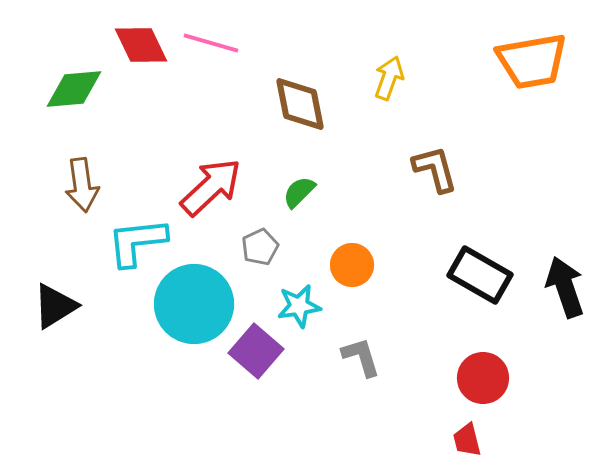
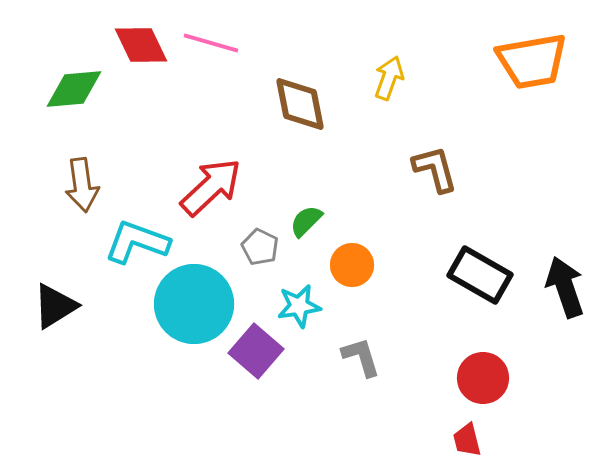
green semicircle: moved 7 px right, 29 px down
cyan L-shape: rotated 26 degrees clockwise
gray pentagon: rotated 21 degrees counterclockwise
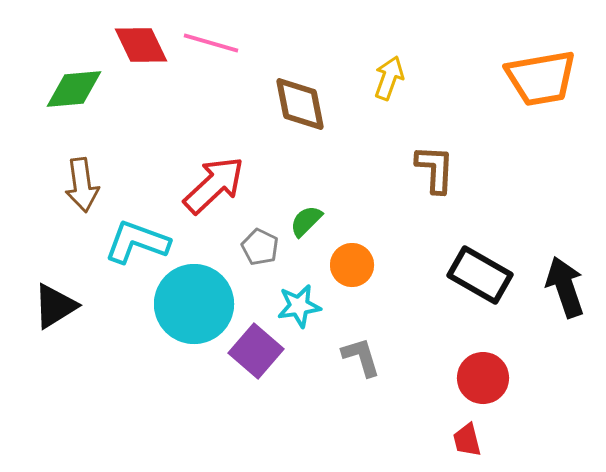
orange trapezoid: moved 9 px right, 17 px down
brown L-shape: rotated 18 degrees clockwise
red arrow: moved 3 px right, 2 px up
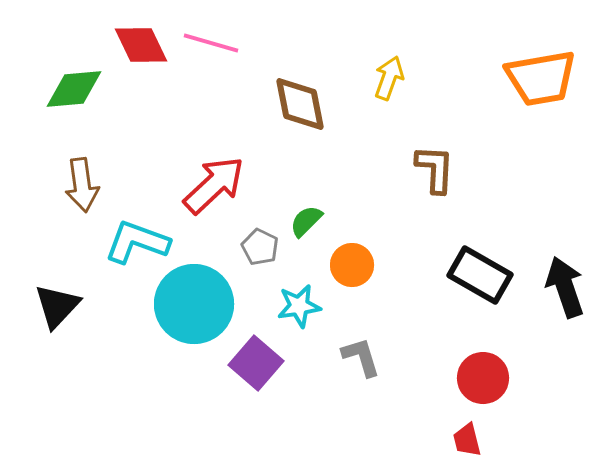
black triangle: moved 2 px right; rotated 15 degrees counterclockwise
purple square: moved 12 px down
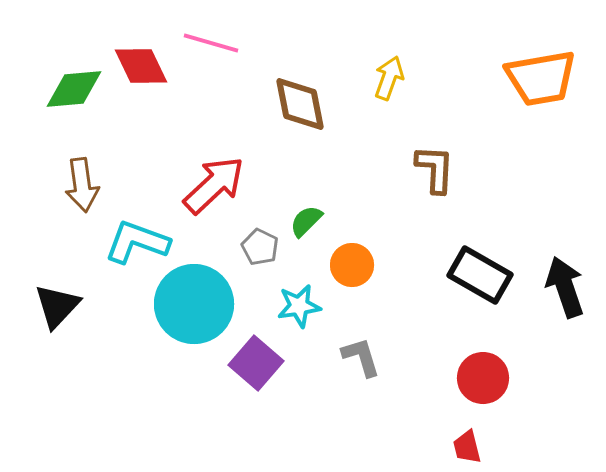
red diamond: moved 21 px down
red trapezoid: moved 7 px down
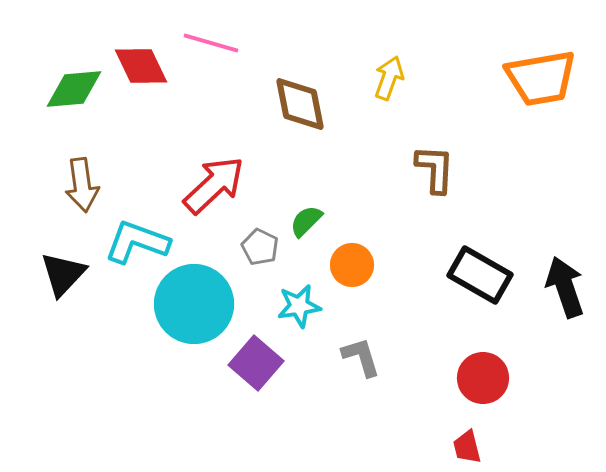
black triangle: moved 6 px right, 32 px up
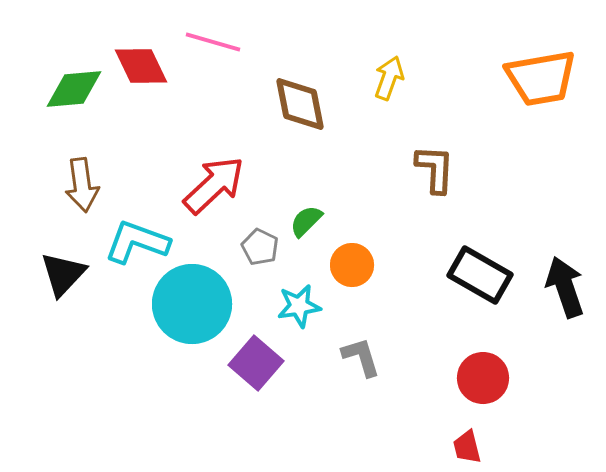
pink line: moved 2 px right, 1 px up
cyan circle: moved 2 px left
